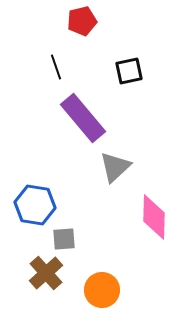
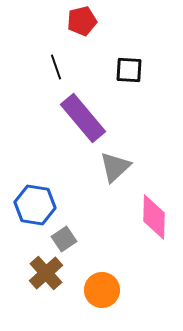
black square: moved 1 px up; rotated 16 degrees clockwise
gray square: rotated 30 degrees counterclockwise
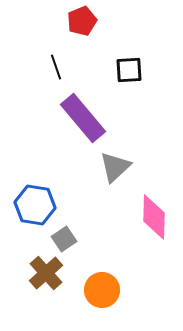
red pentagon: rotated 8 degrees counterclockwise
black square: rotated 8 degrees counterclockwise
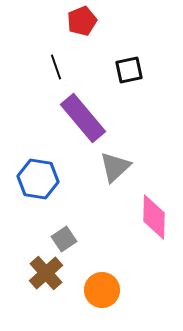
black square: rotated 8 degrees counterclockwise
blue hexagon: moved 3 px right, 26 px up
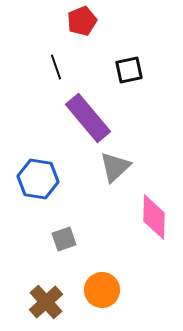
purple rectangle: moved 5 px right
gray square: rotated 15 degrees clockwise
brown cross: moved 29 px down
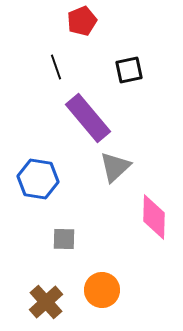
gray square: rotated 20 degrees clockwise
